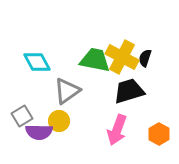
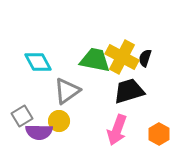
cyan diamond: moved 1 px right
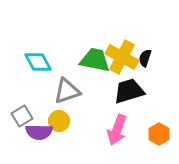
gray triangle: rotated 16 degrees clockwise
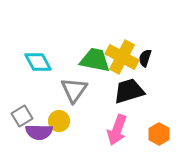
gray triangle: moved 7 px right, 1 px up; rotated 36 degrees counterclockwise
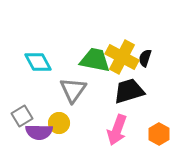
gray triangle: moved 1 px left
yellow circle: moved 2 px down
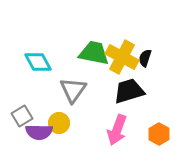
green trapezoid: moved 1 px left, 7 px up
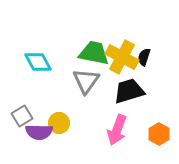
black semicircle: moved 1 px left, 1 px up
gray triangle: moved 13 px right, 9 px up
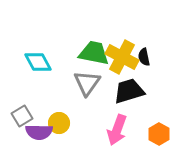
black semicircle: rotated 30 degrees counterclockwise
gray triangle: moved 1 px right, 2 px down
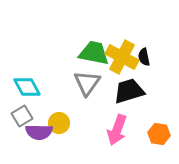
cyan diamond: moved 11 px left, 25 px down
orange hexagon: rotated 20 degrees counterclockwise
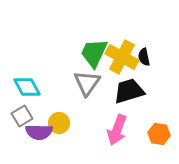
green trapezoid: rotated 76 degrees counterclockwise
